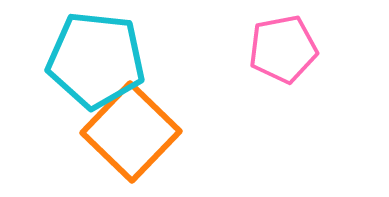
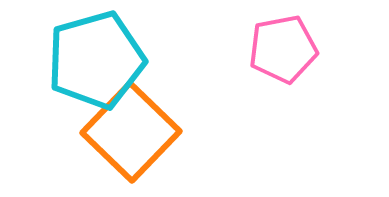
cyan pentagon: rotated 22 degrees counterclockwise
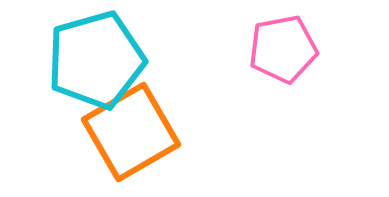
orange square: rotated 16 degrees clockwise
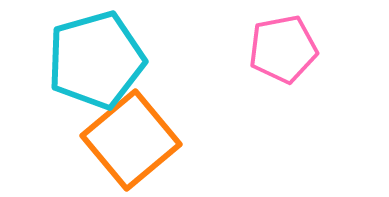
orange square: moved 8 px down; rotated 10 degrees counterclockwise
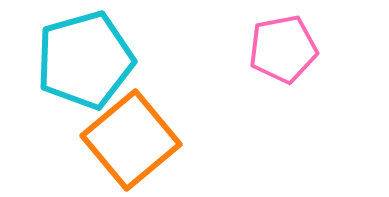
cyan pentagon: moved 11 px left
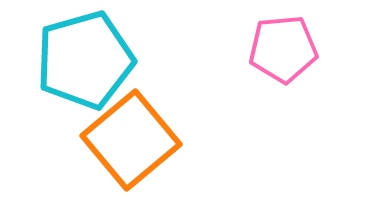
pink pentagon: rotated 6 degrees clockwise
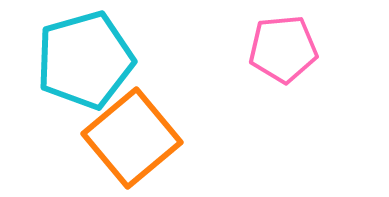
orange square: moved 1 px right, 2 px up
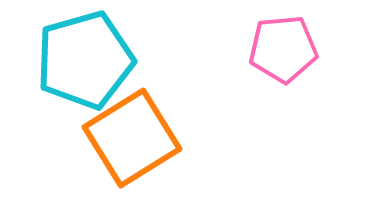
orange square: rotated 8 degrees clockwise
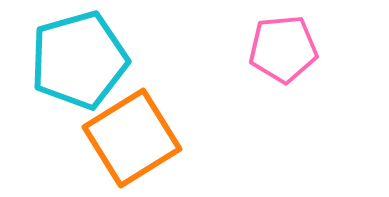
cyan pentagon: moved 6 px left
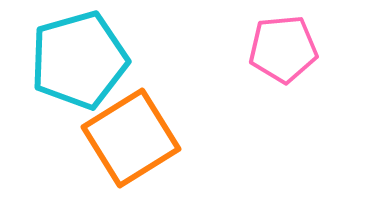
orange square: moved 1 px left
